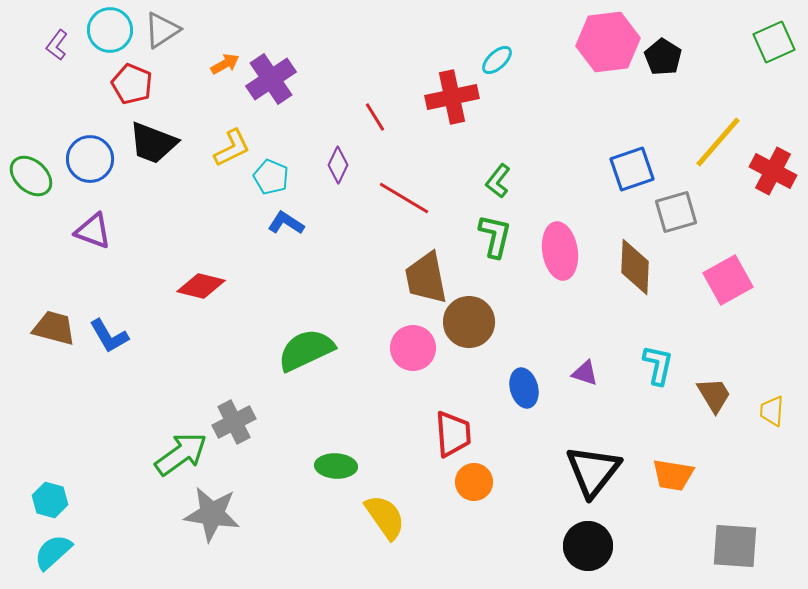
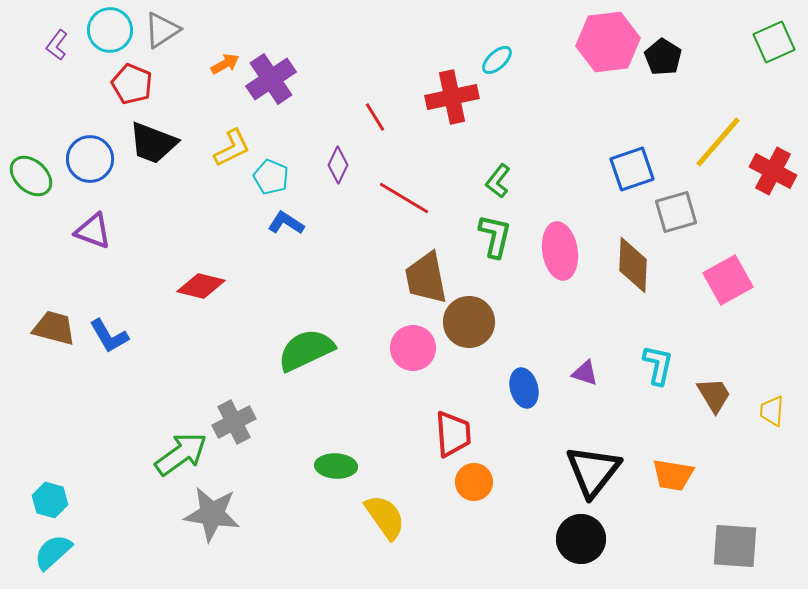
brown diamond at (635, 267): moved 2 px left, 2 px up
black circle at (588, 546): moved 7 px left, 7 px up
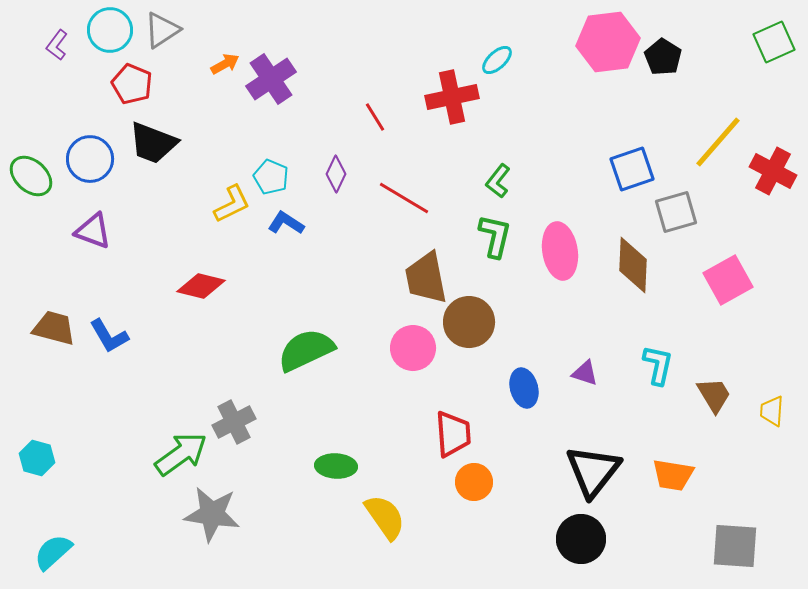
yellow L-shape at (232, 148): moved 56 px down
purple diamond at (338, 165): moved 2 px left, 9 px down
cyan hexagon at (50, 500): moved 13 px left, 42 px up
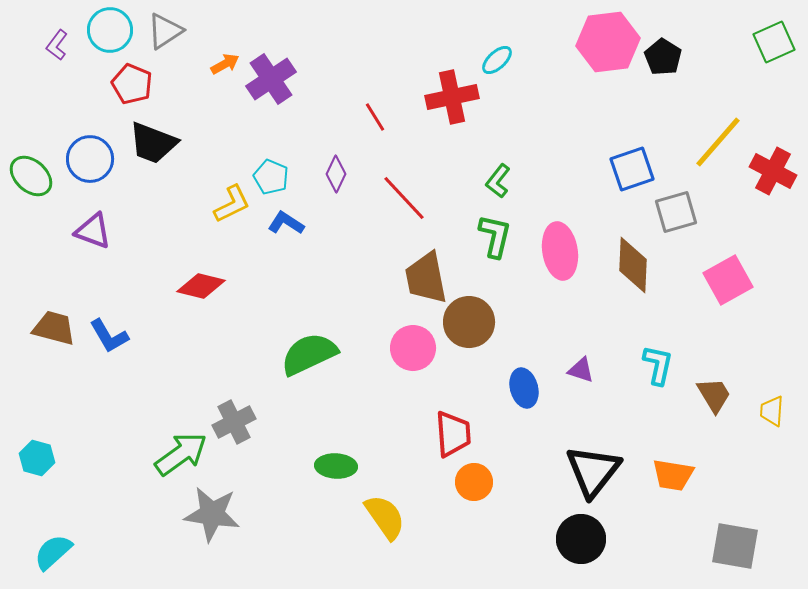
gray triangle at (162, 30): moved 3 px right, 1 px down
red line at (404, 198): rotated 16 degrees clockwise
green semicircle at (306, 350): moved 3 px right, 4 px down
purple triangle at (585, 373): moved 4 px left, 3 px up
gray square at (735, 546): rotated 6 degrees clockwise
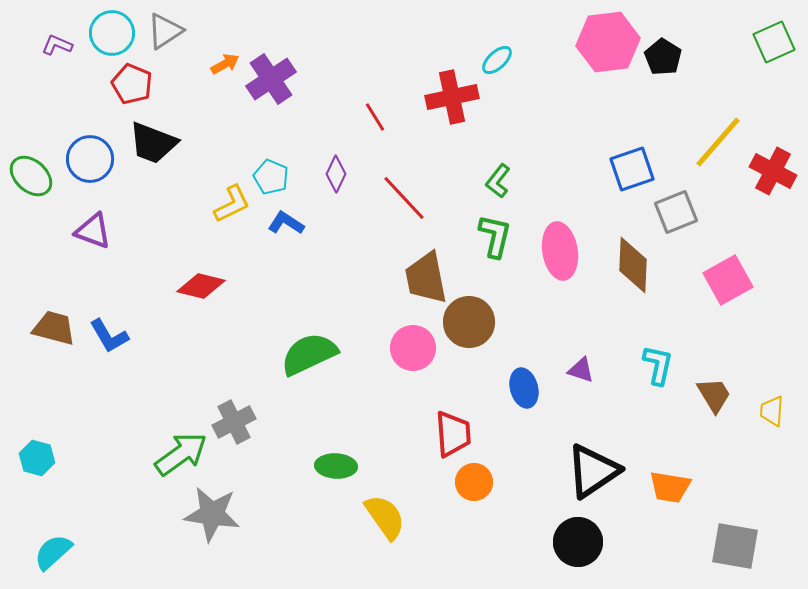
cyan circle at (110, 30): moved 2 px right, 3 px down
purple L-shape at (57, 45): rotated 76 degrees clockwise
gray square at (676, 212): rotated 6 degrees counterclockwise
black triangle at (593, 471): rotated 18 degrees clockwise
orange trapezoid at (673, 475): moved 3 px left, 12 px down
black circle at (581, 539): moved 3 px left, 3 px down
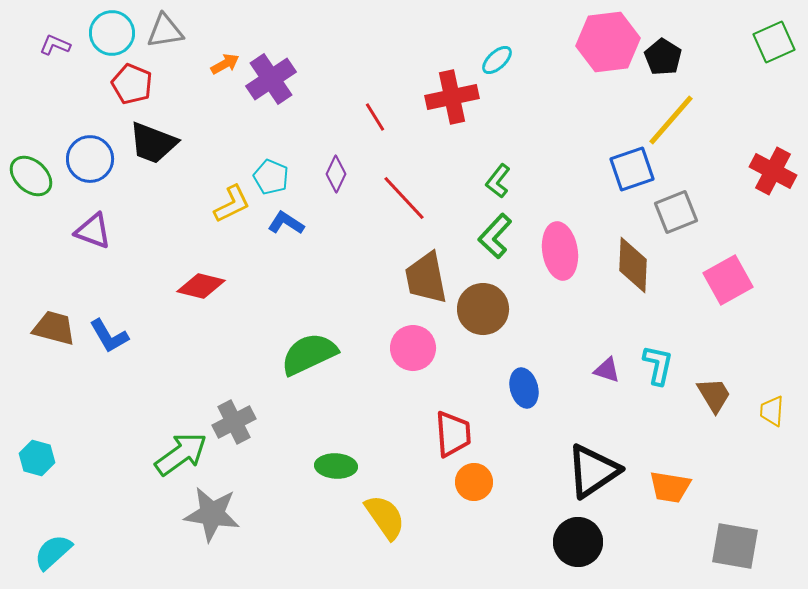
gray triangle at (165, 31): rotated 24 degrees clockwise
purple L-shape at (57, 45): moved 2 px left
yellow line at (718, 142): moved 47 px left, 22 px up
green L-shape at (495, 236): rotated 150 degrees counterclockwise
brown circle at (469, 322): moved 14 px right, 13 px up
purple triangle at (581, 370): moved 26 px right
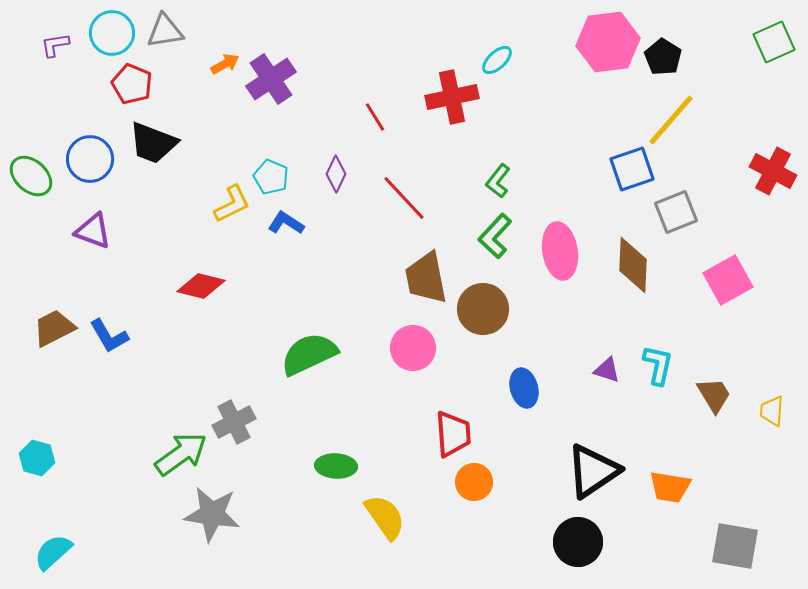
purple L-shape at (55, 45): rotated 32 degrees counterclockwise
brown trapezoid at (54, 328): rotated 42 degrees counterclockwise
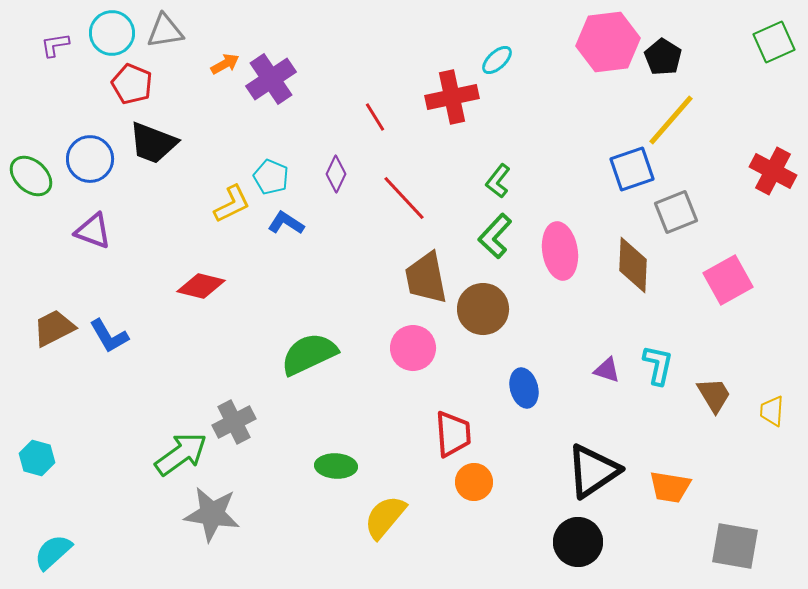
yellow semicircle at (385, 517): rotated 105 degrees counterclockwise
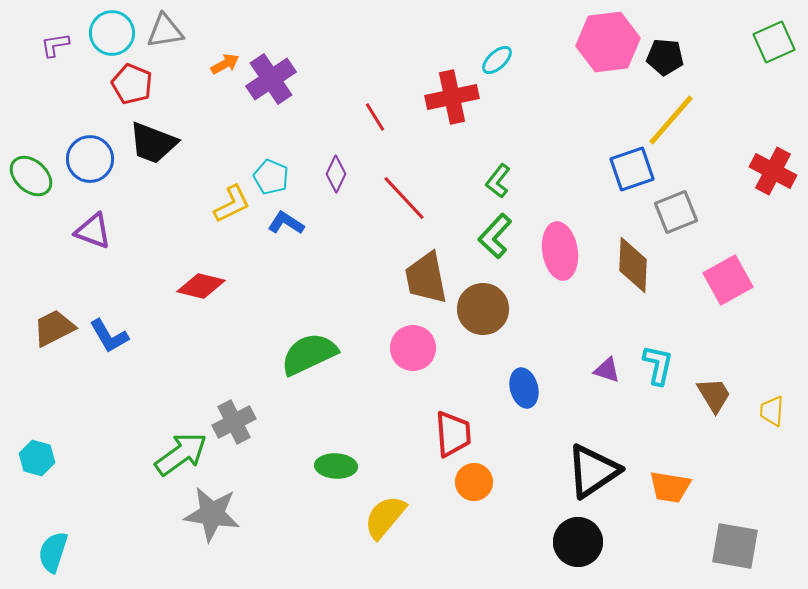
black pentagon at (663, 57): moved 2 px right; rotated 27 degrees counterclockwise
cyan semicircle at (53, 552): rotated 30 degrees counterclockwise
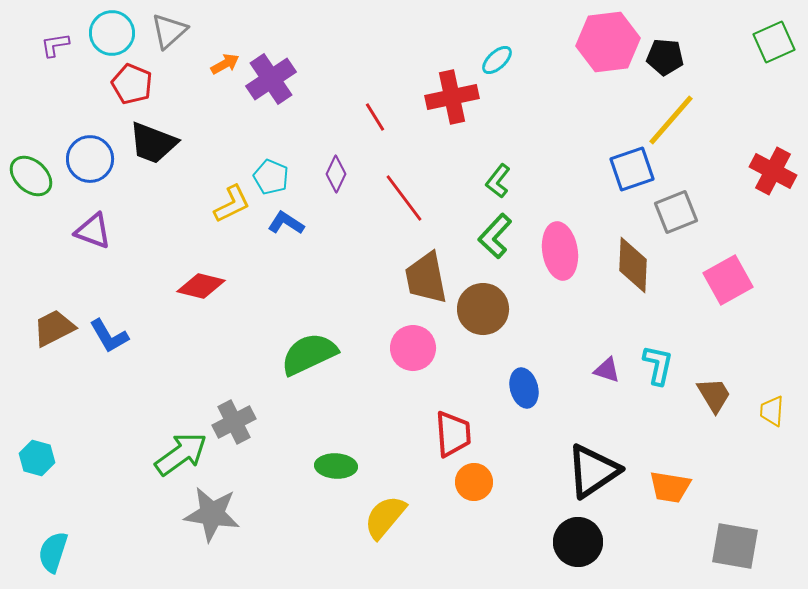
gray triangle at (165, 31): moved 4 px right; rotated 33 degrees counterclockwise
red line at (404, 198): rotated 6 degrees clockwise
